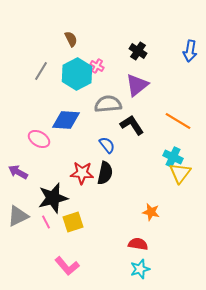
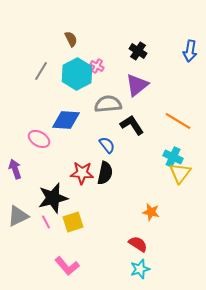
purple arrow: moved 3 px left, 3 px up; rotated 42 degrees clockwise
red semicircle: rotated 24 degrees clockwise
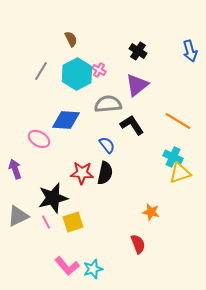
blue arrow: rotated 25 degrees counterclockwise
pink cross: moved 2 px right, 4 px down
yellow triangle: rotated 35 degrees clockwise
red semicircle: rotated 36 degrees clockwise
cyan star: moved 47 px left
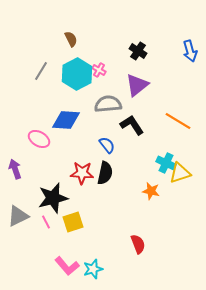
cyan cross: moved 7 px left, 6 px down
orange star: moved 21 px up
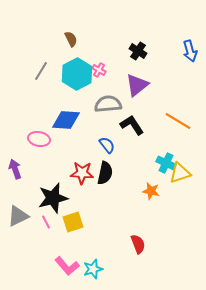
pink ellipse: rotated 20 degrees counterclockwise
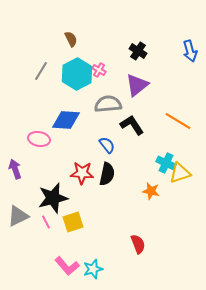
black semicircle: moved 2 px right, 1 px down
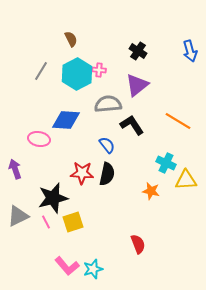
pink cross: rotated 24 degrees counterclockwise
yellow triangle: moved 6 px right, 7 px down; rotated 15 degrees clockwise
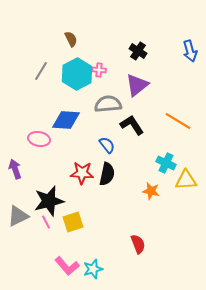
black star: moved 4 px left, 3 px down
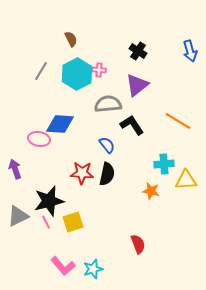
blue diamond: moved 6 px left, 4 px down
cyan cross: moved 2 px left, 1 px down; rotated 30 degrees counterclockwise
pink L-shape: moved 4 px left
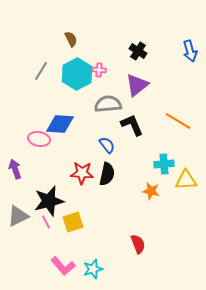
black L-shape: rotated 10 degrees clockwise
